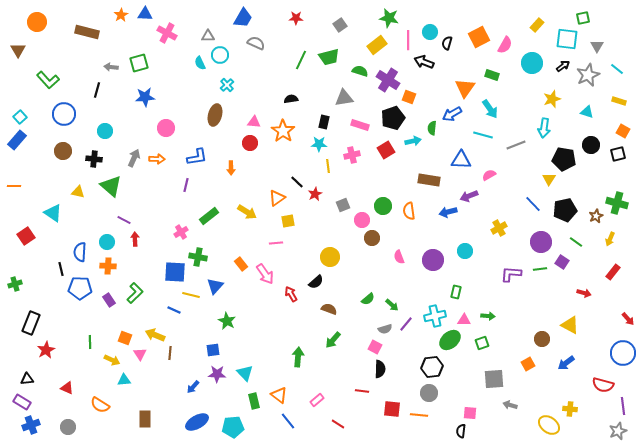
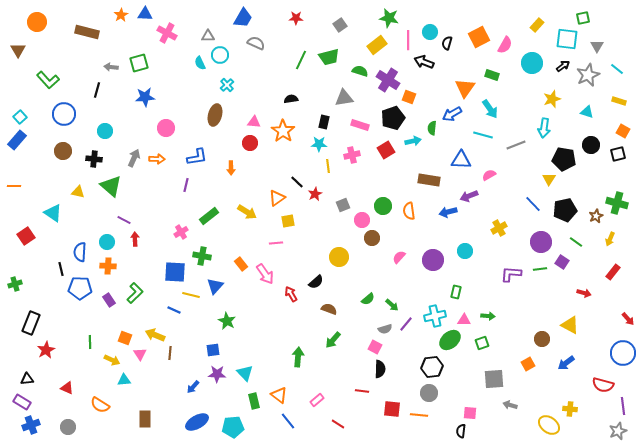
green cross at (198, 257): moved 4 px right, 1 px up
yellow circle at (330, 257): moved 9 px right
pink semicircle at (399, 257): rotated 64 degrees clockwise
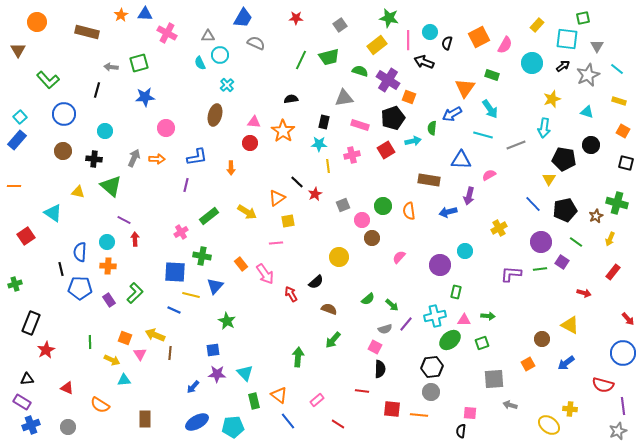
black square at (618, 154): moved 8 px right, 9 px down; rotated 28 degrees clockwise
purple arrow at (469, 196): rotated 54 degrees counterclockwise
purple circle at (433, 260): moved 7 px right, 5 px down
gray circle at (429, 393): moved 2 px right, 1 px up
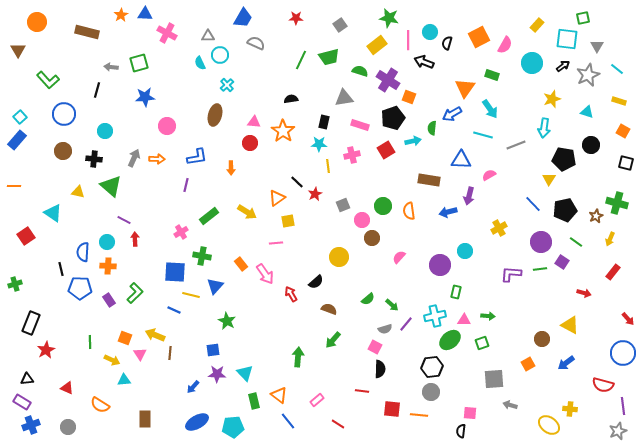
pink circle at (166, 128): moved 1 px right, 2 px up
blue semicircle at (80, 252): moved 3 px right
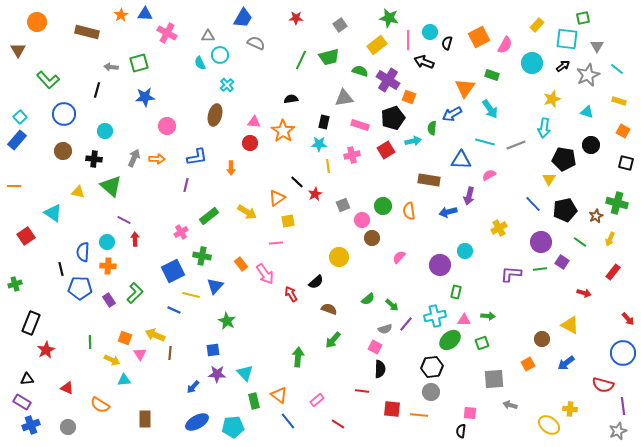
cyan line at (483, 135): moved 2 px right, 7 px down
green line at (576, 242): moved 4 px right
blue square at (175, 272): moved 2 px left, 1 px up; rotated 30 degrees counterclockwise
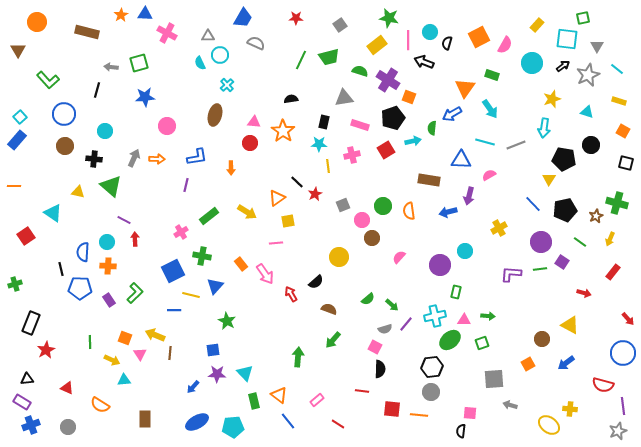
brown circle at (63, 151): moved 2 px right, 5 px up
blue line at (174, 310): rotated 24 degrees counterclockwise
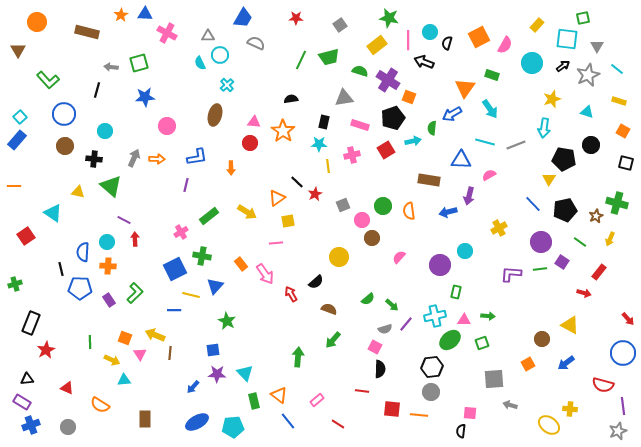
blue square at (173, 271): moved 2 px right, 2 px up
red rectangle at (613, 272): moved 14 px left
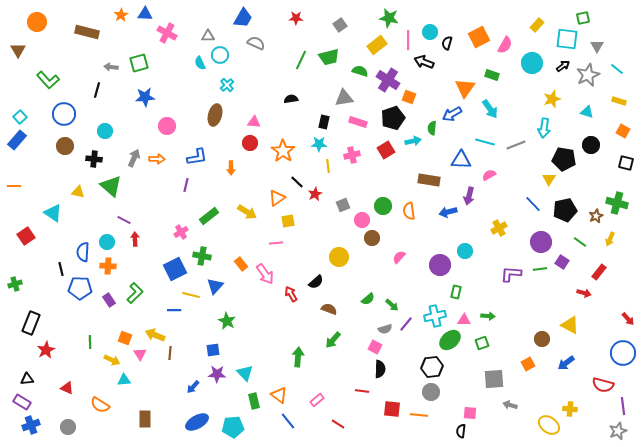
pink rectangle at (360, 125): moved 2 px left, 3 px up
orange star at (283, 131): moved 20 px down
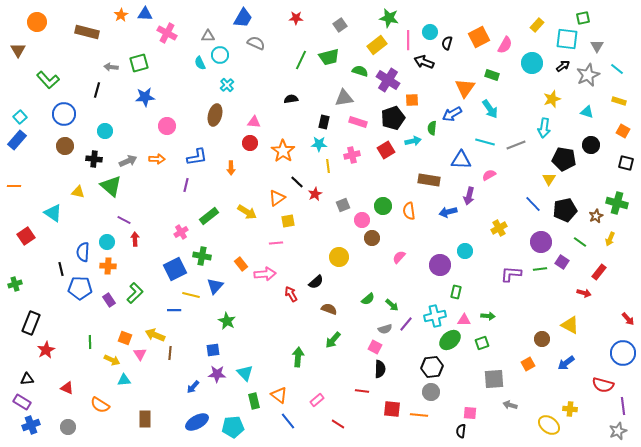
orange square at (409, 97): moved 3 px right, 3 px down; rotated 24 degrees counterclockwise
gray arrow at (134, 158): moved 6 px left, 3 px down; rotated 42 degrees clockwise
pink arrow at (265, 274): rotated 60 degrees counterclockwise
